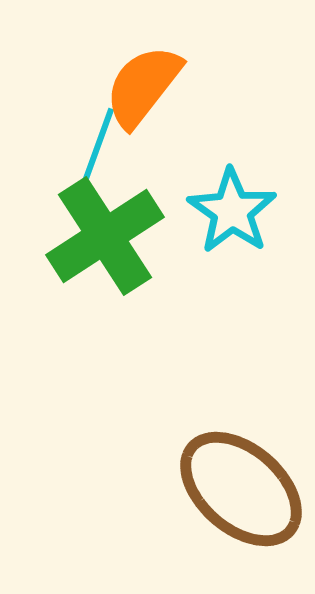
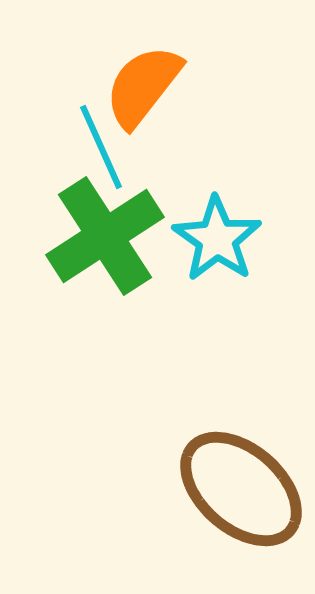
cyan line: moved 5 px right, 4 px up; rotated 44 degrees counterclockwise
cyan star: moved 15 px left, 28 px down
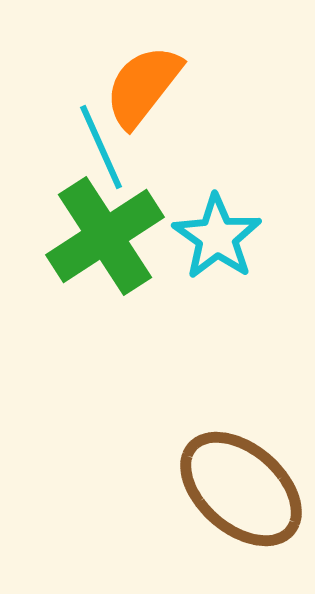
cyan star: moved 2 px up
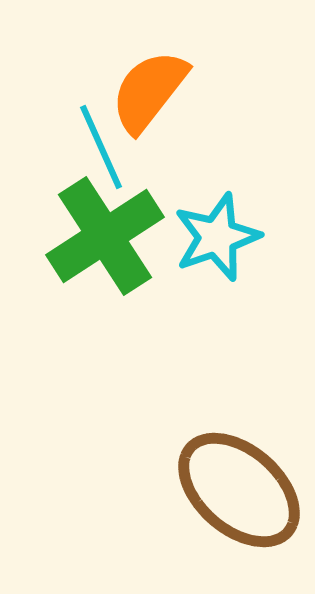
orange semicircle: moved 6 px right, 5 px down
cyan star: rotated 18 degrees clockwise
brown ellipse: moved 2 px left, 1 px down
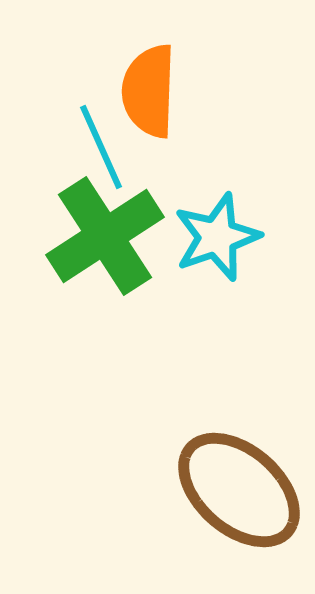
orange semicircle: rotated 36 degrees counterclockwise
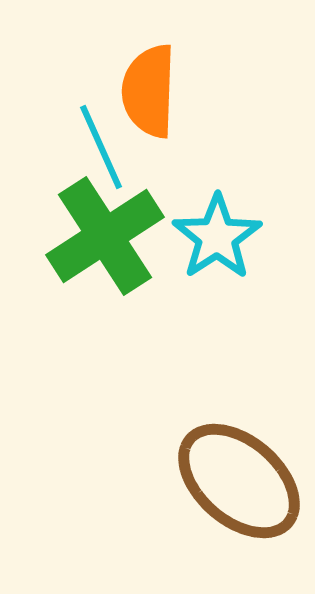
cyan star: rotated 14 degrees counterclockwise
brown ellipse: moved 9 px up
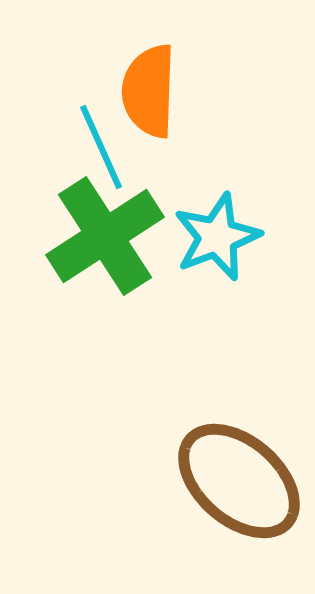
cyan star: rotated 12 degrees clockwise
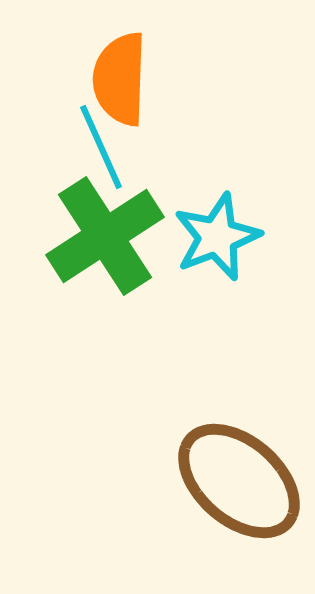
orange semicircle: moved 29 px left, 12 px up
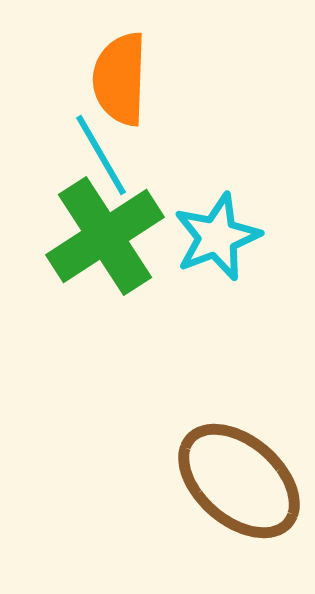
cyan line: moved 8 px down; rotated 6 degrees counterclockwise
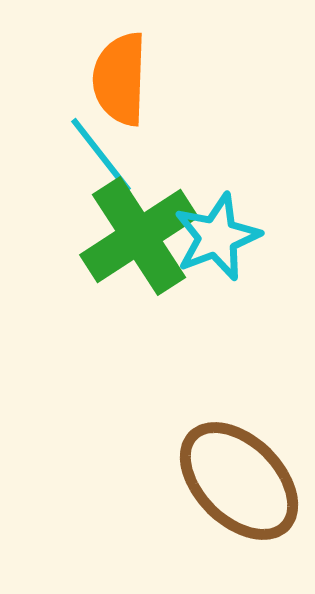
cyan line: rotated 8 degrees counterclockwise
green cross: moved 34 px right
brown ellipse: rotated 4 degrees clockwise
